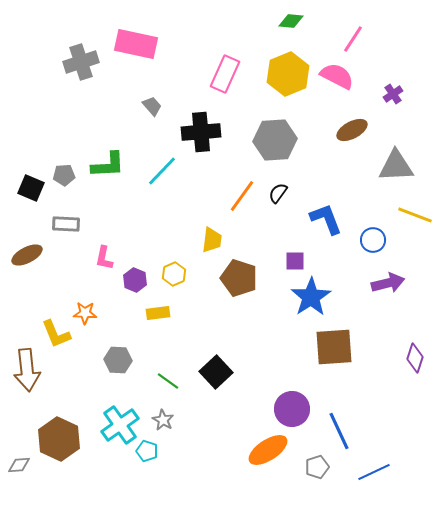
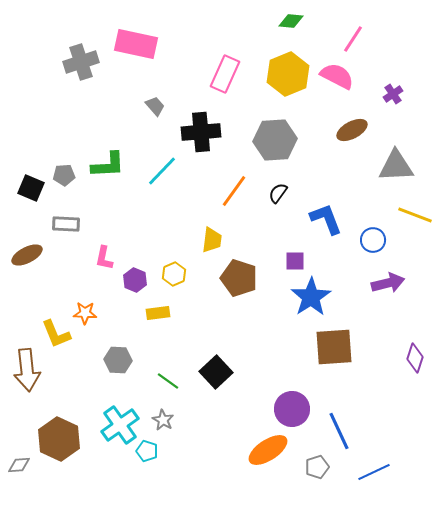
gray trapezoid at (152, 106): moved 3 px right
orange line at (242, 196): moved 8 px left, 5 px up
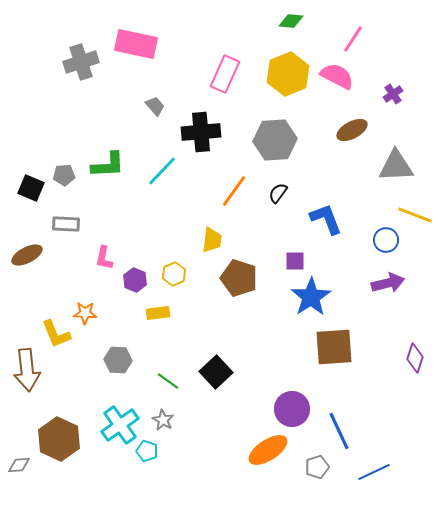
blue circle at (373, 240): moved 13 px right
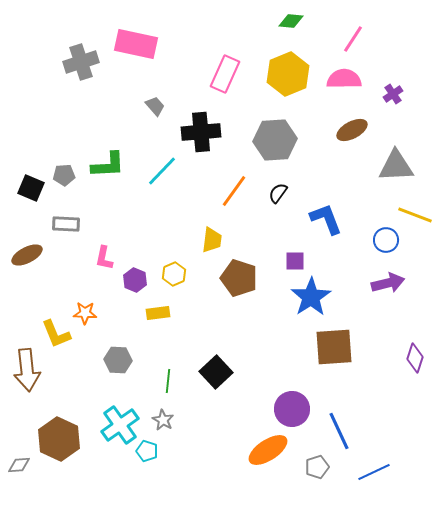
pink semicircle at (337, 76): moved 7 px right, 3 px down; rotated 28 degrees counterclockwise
green line at (168, 381): rotated 60 degrees clockwise
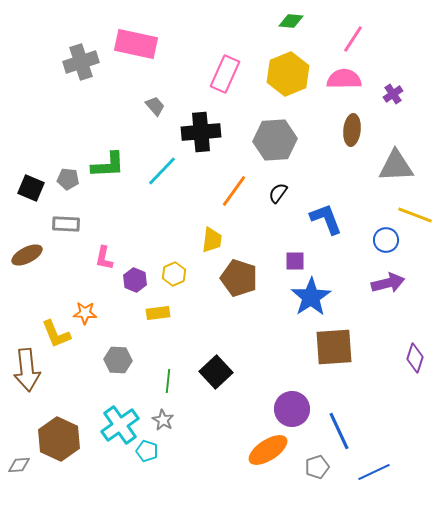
brown ellipse at (352, 130): rotated 56 degrees counterclockwise
gray pentagon at (64, 175): moved 4 px right, 4 px down; rotated 10 degrees clockwise
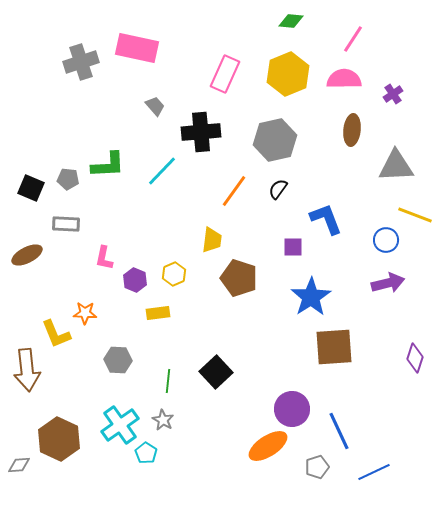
pink rectangle at (136, 44): moved 1 px right, 4 px down
gray hexagon at (275, 140): rotated 9 degrees counterclockwise
black semicircle at (278, 193): moved 4 px up
purple square at (295, 261): moved 2 px left, 14 px up
orange ellipse at (268, 450): moved 4 px up
cyan pentagon at (147, 451): moved 1 px left, 2 px down; rotated 15 degrees clockwise
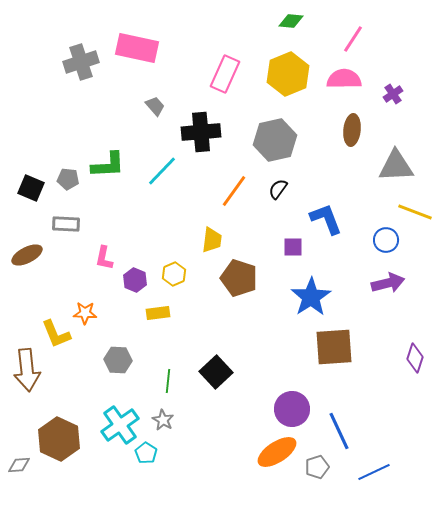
yellow line at (415, 215): moved 3 px up
orange ellipse at (268, 446): moved 9 px right, 6 px down
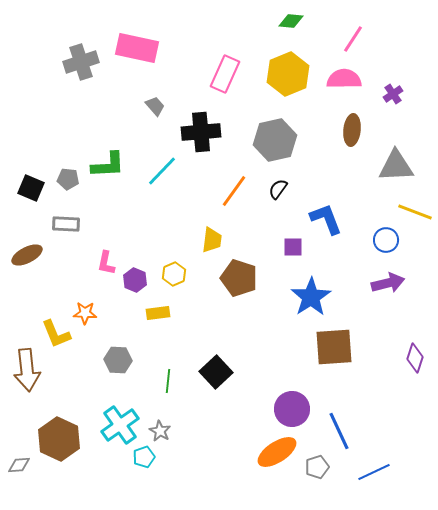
pink L-shape at (104, 258): moved 2 px right, 5 px down
gray star at (163, 420): moved 3 px left, 11 px down
cyan pentagon at (146, 453): moved 2 px left, 4 px down; rotated 20 degrees clockwise
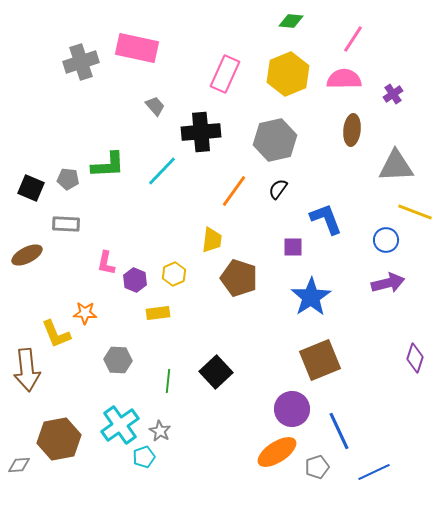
brown square at (334, 347): moved 14 px left, 13 px down; rotated 18 degrees counterclockwise
brown hexagon at (59, 439): rotated 24 degrees clockwise
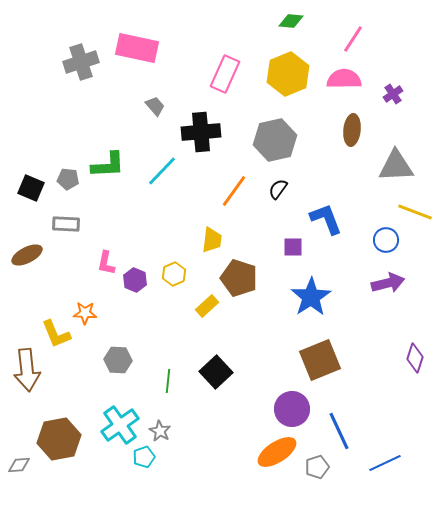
yellow rectangle at (158, 313): moved 49 px right, 7 px up; rotated 35 degrees counterclockwise
blue line at (374, 472): moved 11 px right, 9 px up
